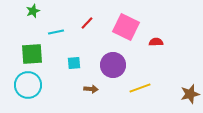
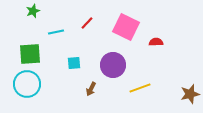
green square: moved 2 px left
cyan circle: moved 1 px left, 1 px up
brown arrow: rotated 112 degrees clockwise
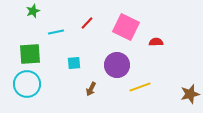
purple circle: moved 4 px right
yellow line: moved 1 px up
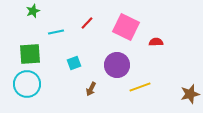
cyan square: rotated 16 degrees counterclockwise
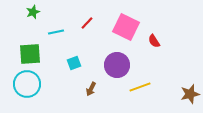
green star: moved 1 px down
red semicircle: moved 2 px left, 1 px up; rotated 120 degrees counterclockwise
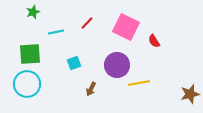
yellow line: moved 1 px left, 4 px up; rotated 10 degrees clockwise
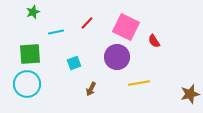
purple circle: moved 8 px up
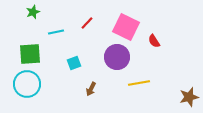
brown star: moved 1 px left, 3 px down
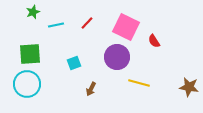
cyan line: moved 7 px up
yellow line: rotated 25 degrees clockwise
brown star: moved 10 px up; rotated 24 degrees clockwise
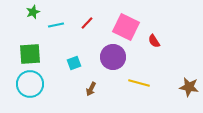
purple circle: moved 4 px left
cyan circle: moved 3 px right
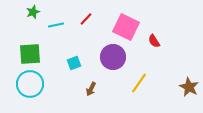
red line: moved 1 px left, 4 px up
yellow line: rotated 70 degrees counterclockwise
brown star: rotated 18 degrees clockwise
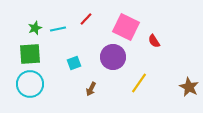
green star: moved 2 px right, 16 px down
cyan line: moved 2 px right, 4 px down
